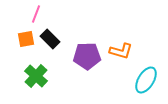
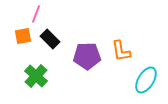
orange square: moved 3 px left, 3 px up
orange L-shape: rotated 65 degrees clockwise
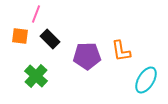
orange square: moved 3 px left; rotated 18 degrees clockwise
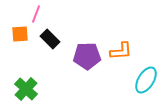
orange square: moved 2 px up; rotated 12 degrees counterclockwise
orange L-shape: rotated 85 degrees counterclockwise
green cross: moved 10 px left, 13 px down
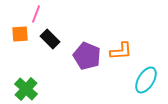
purple pentagon: rotated 24 degrees clockwise
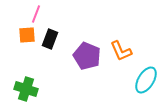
orange square: moved 7 px right, 1 px down
black rectangle: rotated 66 degrees clockwise
orange L-shape: rotated 70 degrees clockwise
green cross: rotated 25 degrees counterclockwise
